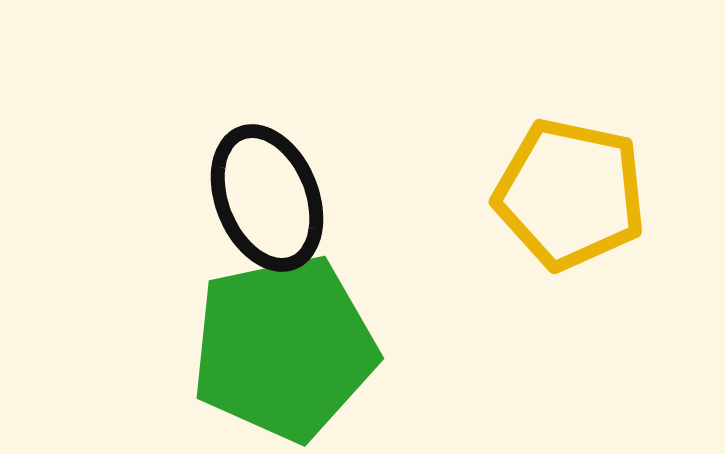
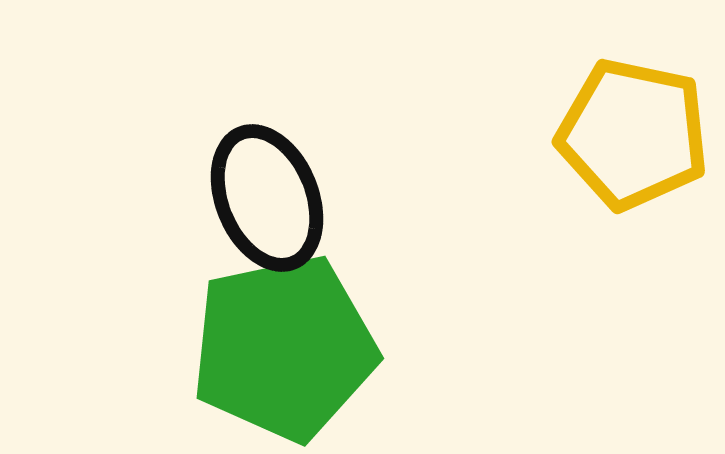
yellow pentagon: moved 63 px right, 60 px up
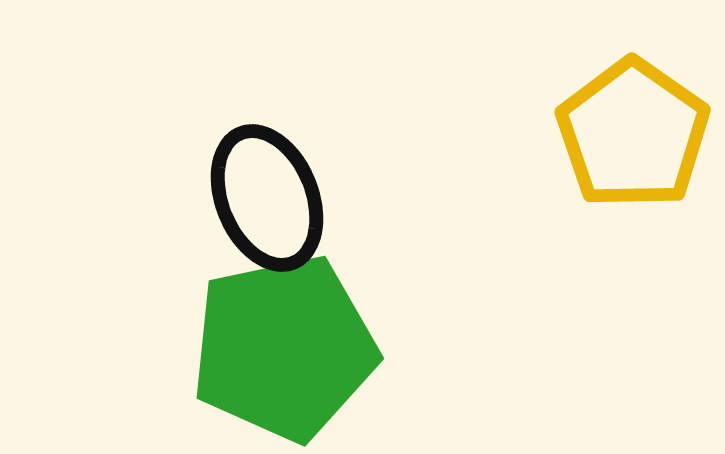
yellow pentagon: rotated 23 degrees clockwise
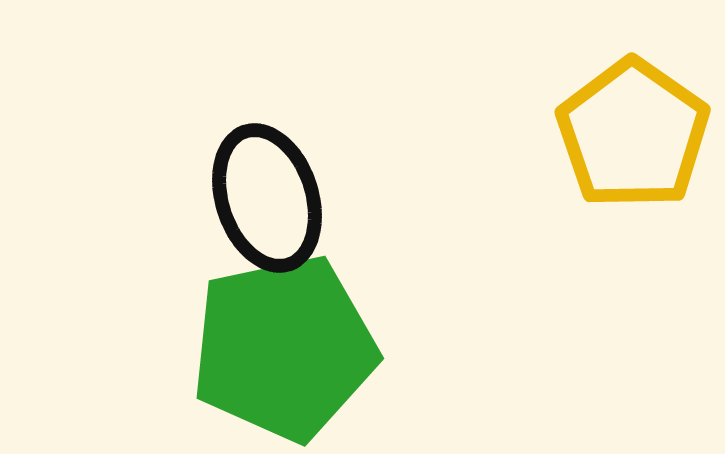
black ellipse: rotated 4 degrees clockwise
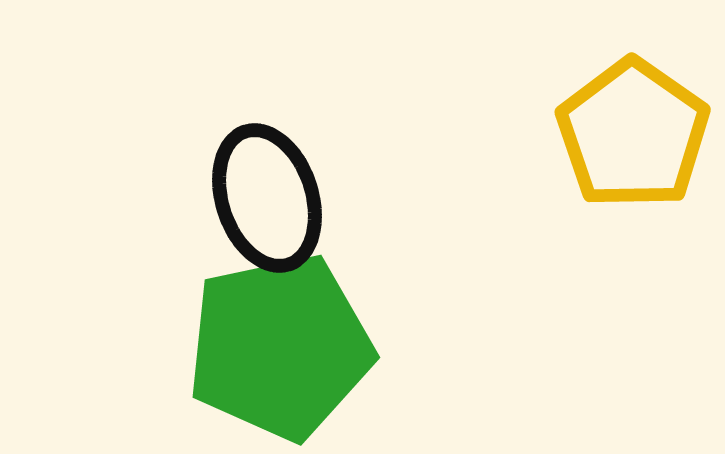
green pentagon: moved 4 px left, 1 px up
